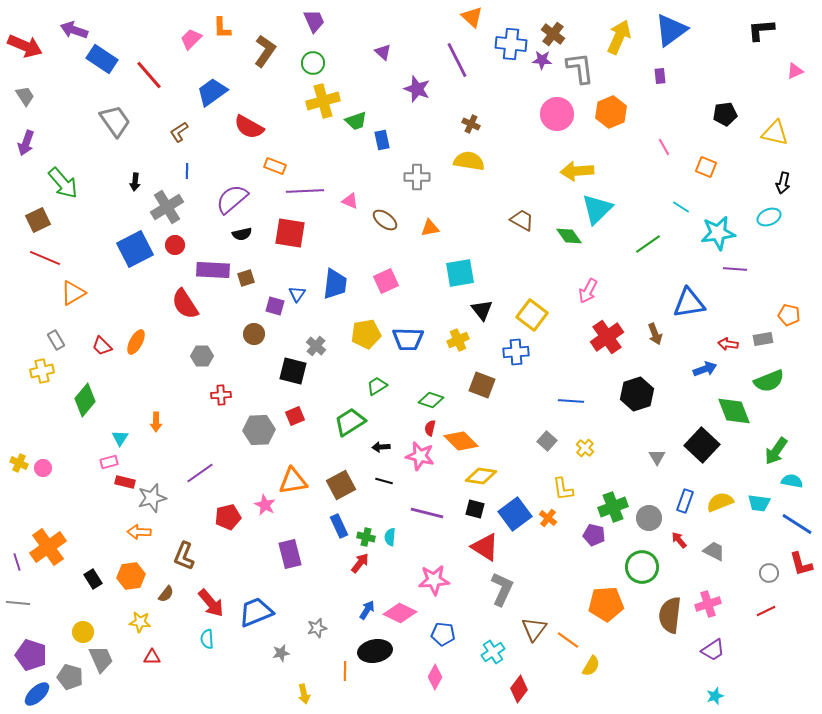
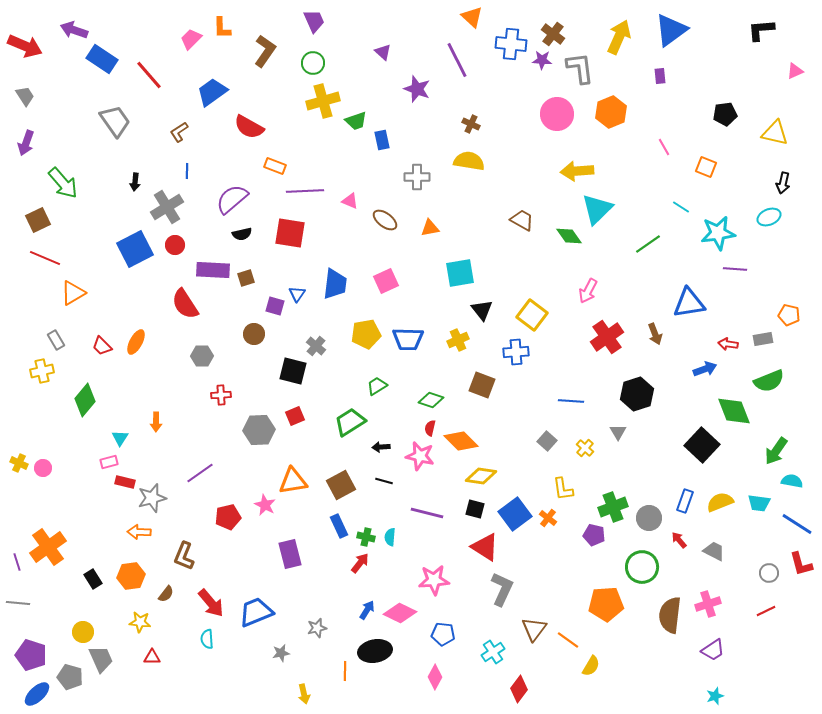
gray triangle at (657, 457): moved 39 px left, 25 px up
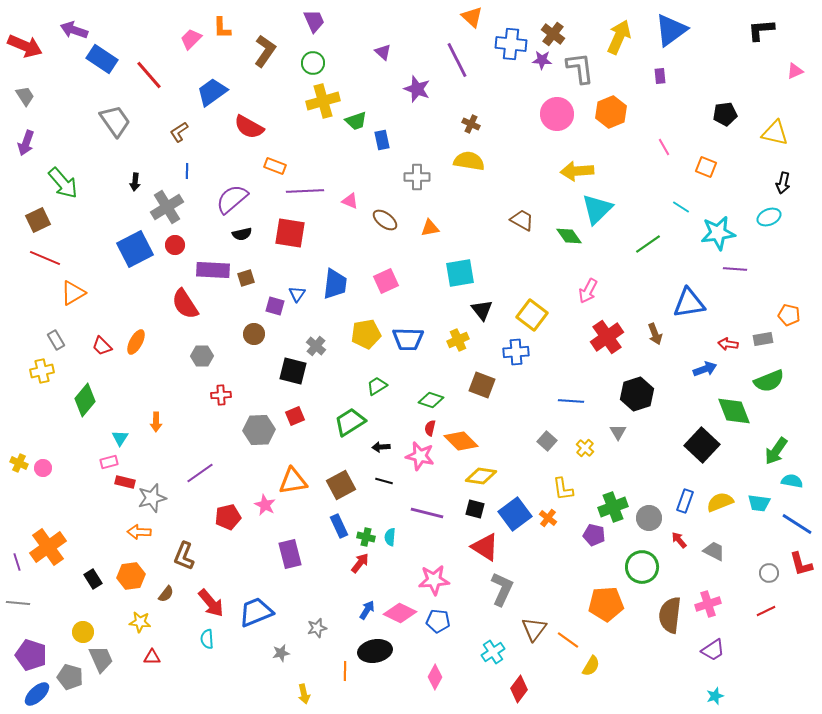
blue pentagon at (443, 634): moved 5 px left, 13 px up
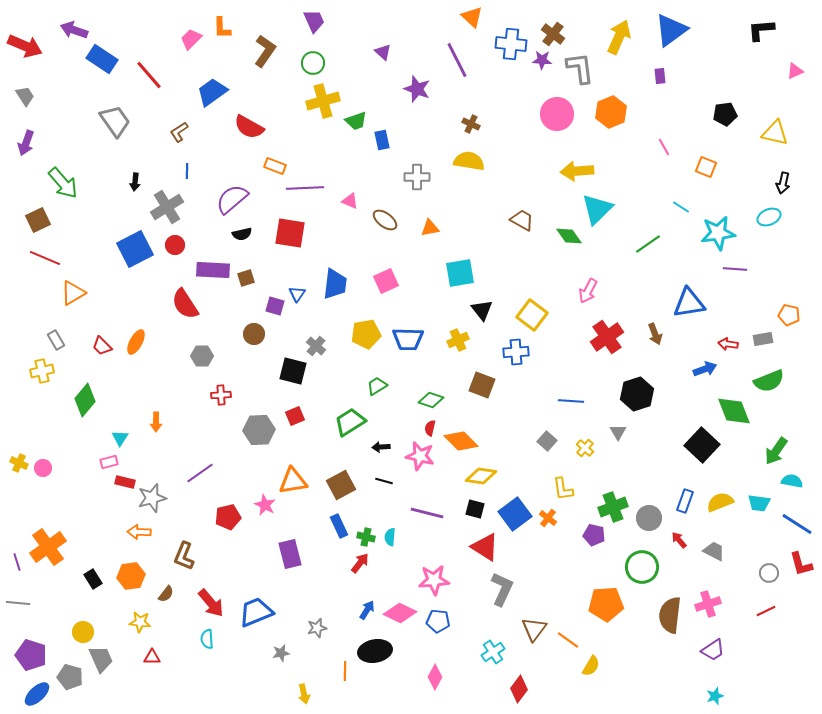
purple line at (305, 191): moved 3 px up
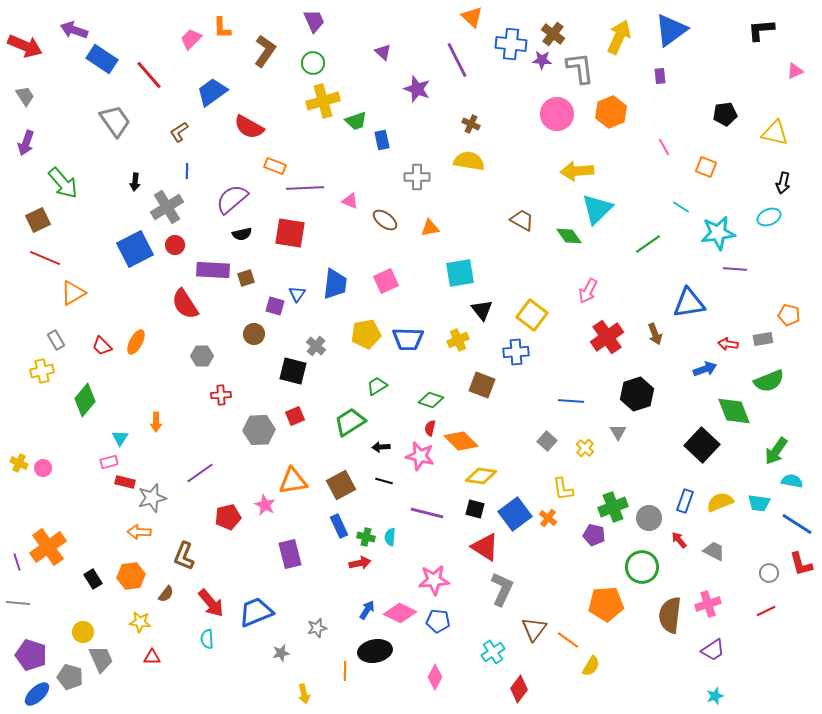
red arrow at (360, 563): rotated 40 degrees clockwise
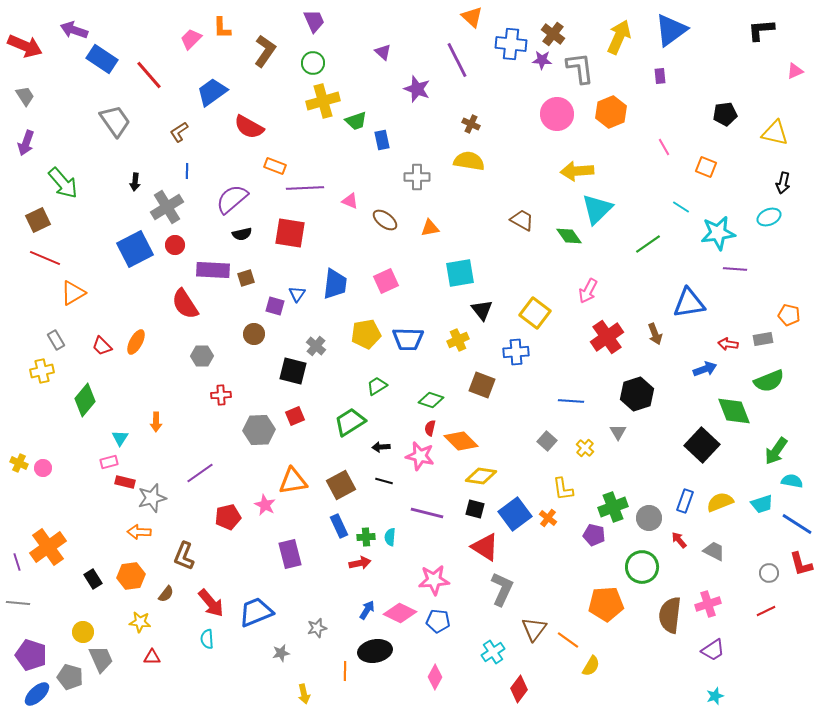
yellow square at (532, 315): moved 3 px right, 2 px up
cyan trapezoid at (759, 503): moved 3 px right, 1 px down; rotated 25 degrees counterclockwise
green cross at (366, 537): rotated 18 degrees counterclockwise
